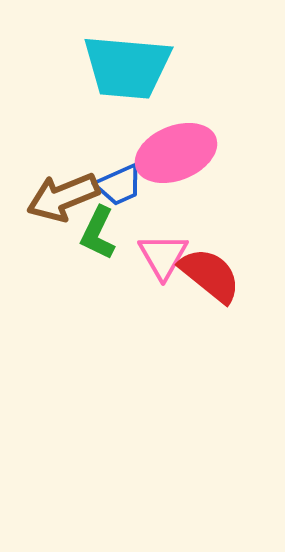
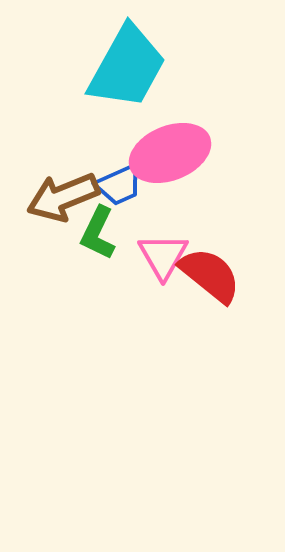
cyan trapezoid: rotated 66 degrees counterclockwise
pink ellipse: moved 6 px left
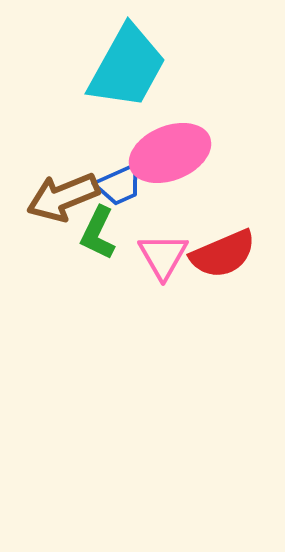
red semicircle: moved 13 px right, 21 px up; rotated 118 degrees clockwise
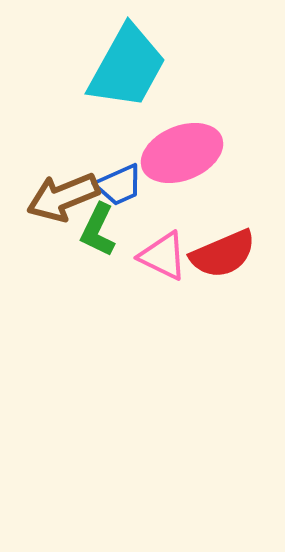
pink ellipse: moved 12 px right
green L-shape: moved 3 px up
pink triangle: rotated 34 degrees counterclockwise
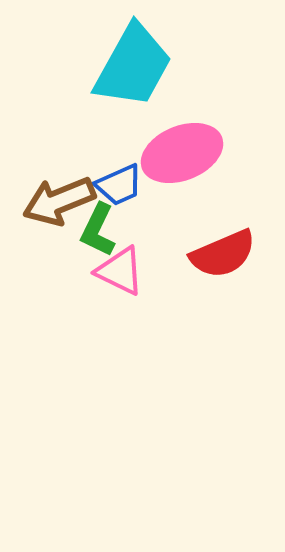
cyan trapezoid: moved 6 px right, 1 px up
brown arrow: moved 4 px left, 4 px down
pink triangle: moved 43 px left, 15 px down
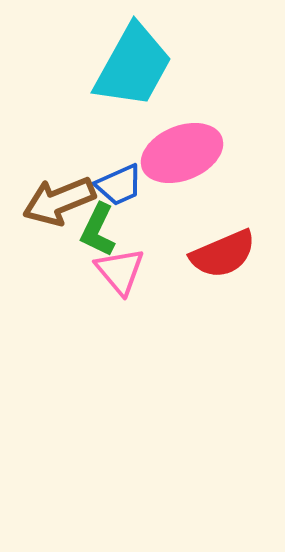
pink triangle: rotated 24 degrees clockwise
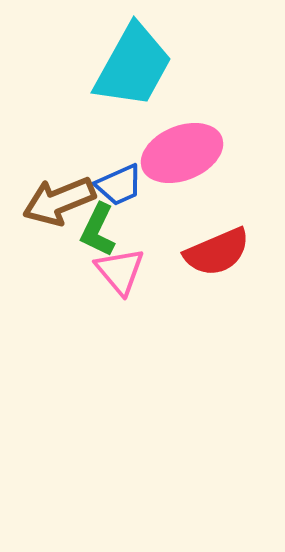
red semicircle: moved 6 px left, 2 px up
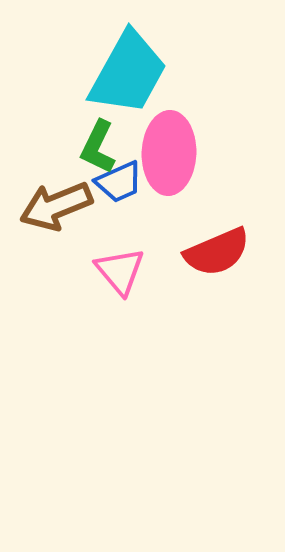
cyan trapezoid: moved 5 px left, 7 px down
pink ellipse: moved 13 px left; rotated 66 degrees counterclockwise
blue trapezoid: moved 3 px up
brown arrow: moved 3 px left, 5 px down
green L-shape: moved 83 px up
